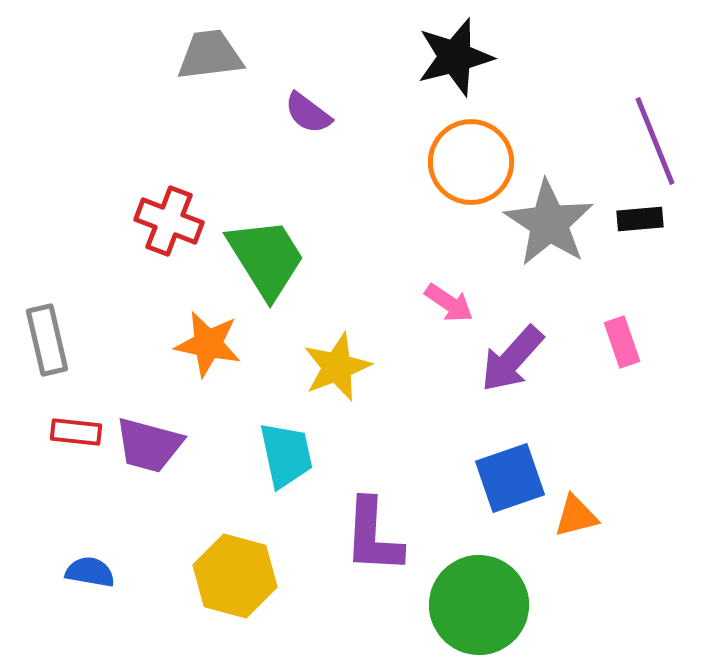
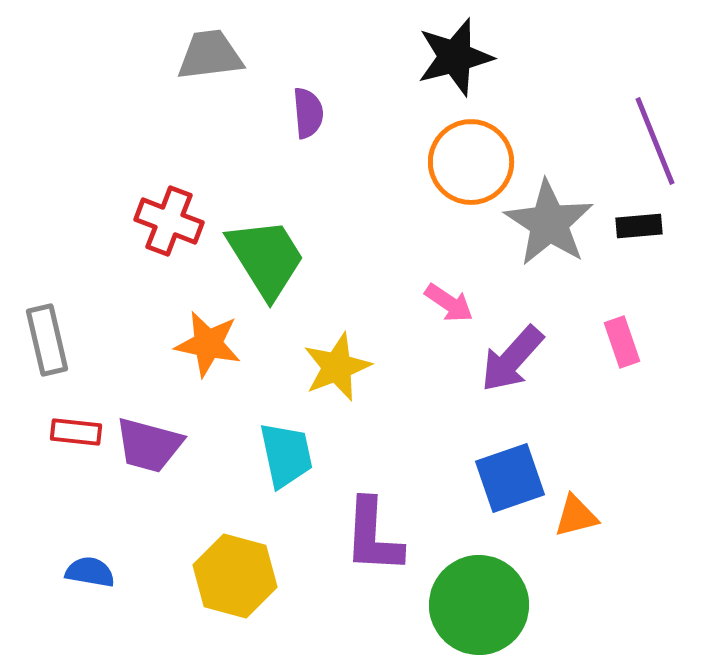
purple semicircle: rotated 132 degrees counterclockwise
black rectangle: moved 1 px left, 7 px down
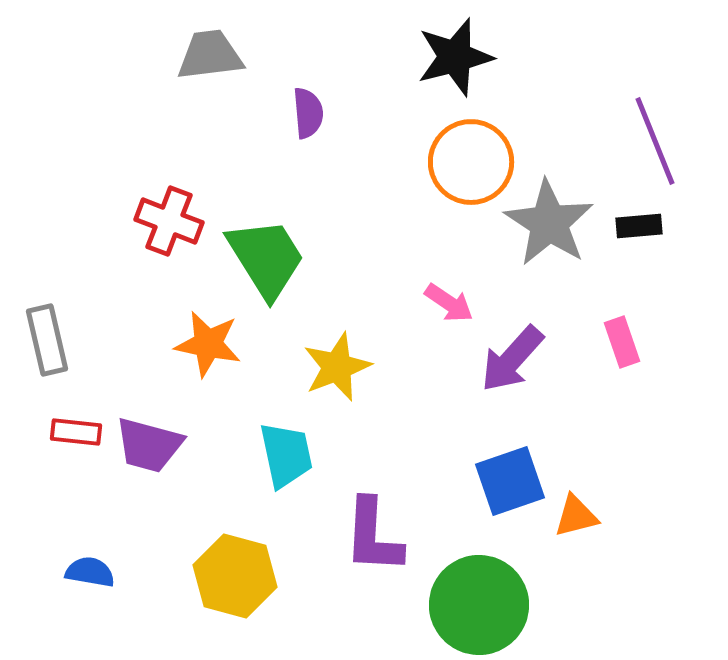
blue square: moved 3 px down
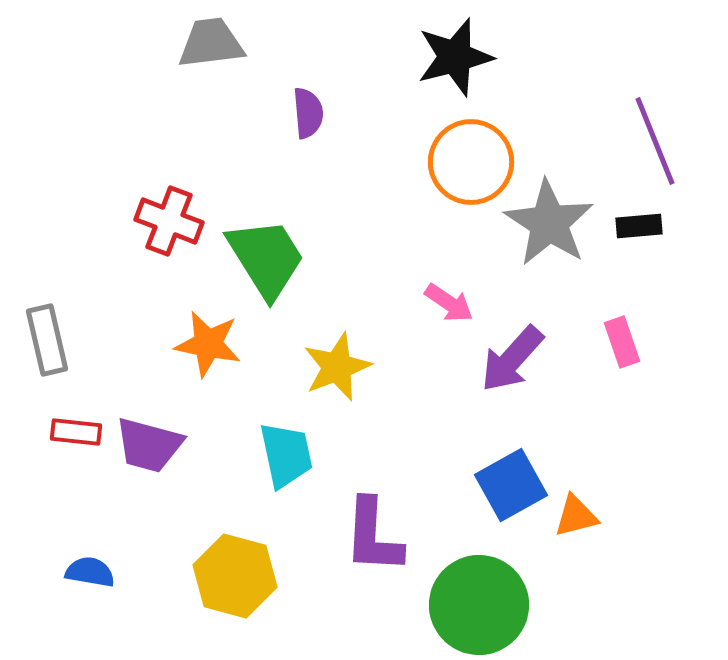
gray trapezoid: moved 1 px right, 12 px up
blue square: moved 1 px right, 4 px down; rotated 10 degrees counterclockwise
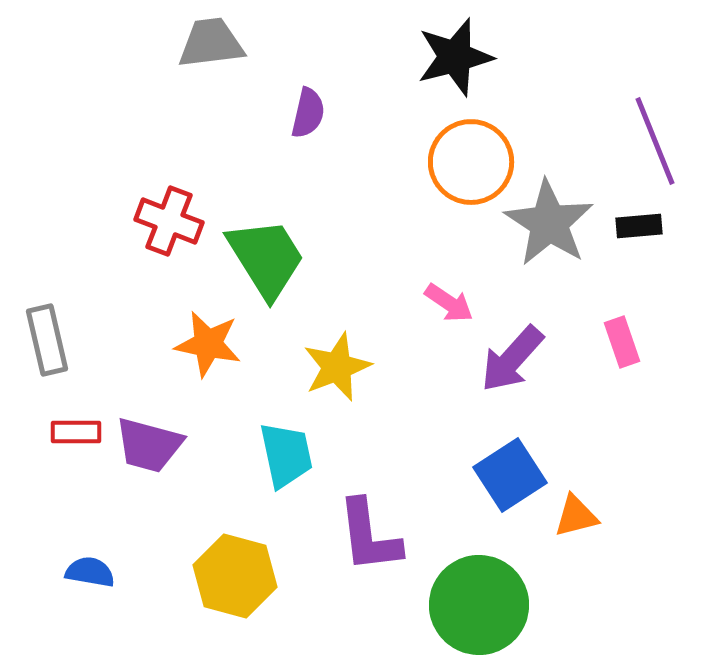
purple semicircle: rotated 18 degrees clockwise
red rectangle: rotated 6 degrees counterclockwise
blue square: moved 1 px left, 10 px up; rotated 4 degrees counterclockwise
purple L-shape: moved 4 px left; rotated 10 degrees counterclockwise
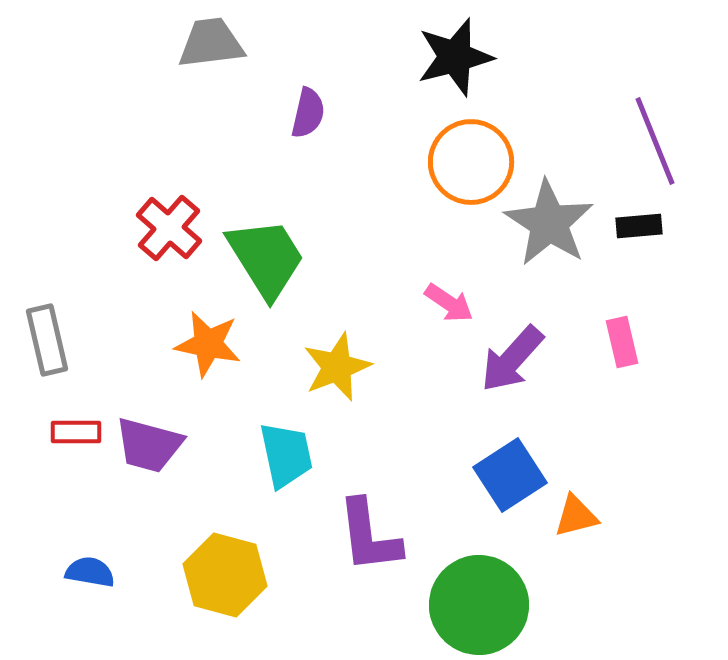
red cross: moved 7 px down; rotated 20 degrees clockwise
pink rectangle: rotated 6 degrees clockwise
yellow hexagon: moved 10 px left, 1 px up
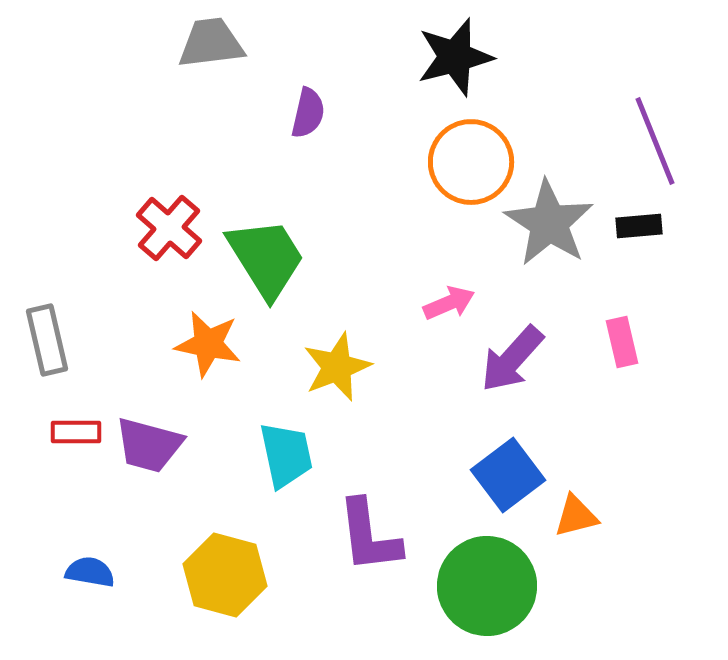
pink arrow: rotated 57 degrees counterclockwise
blue square: moved 2 px left; rotated 4 degrees counterclockwise
green circle: moved 8 px right, 19 px up
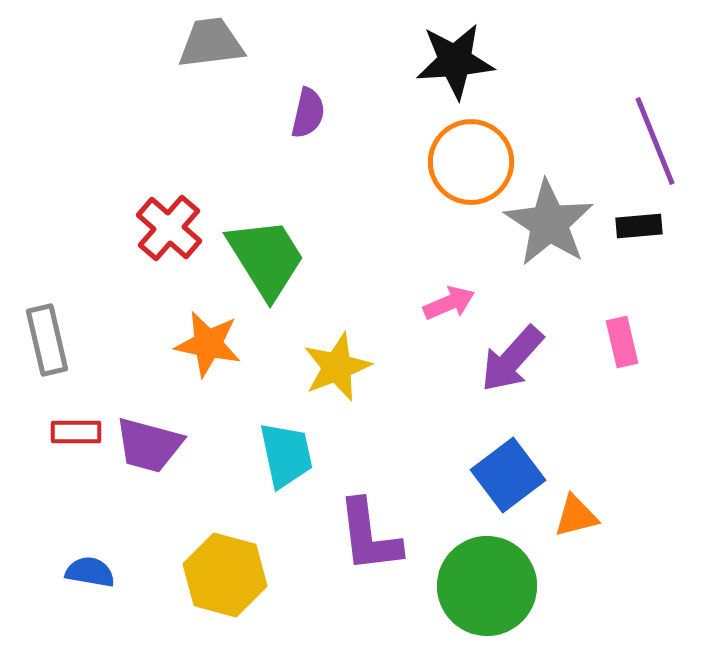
black star: moved 4 px down; rotated 10 degrees clockwise
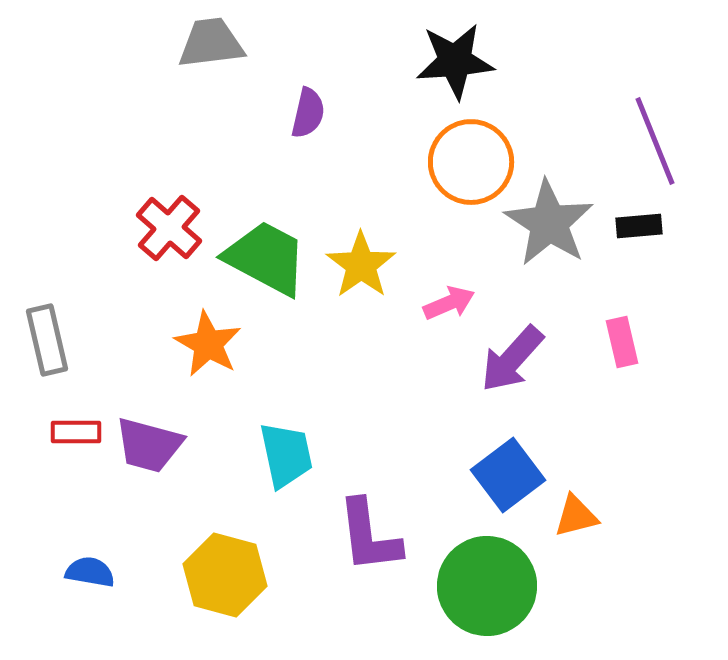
green trapezoid: rotated 30 degrees counterclockwise
orange star: rotated 18 degrees clockwise
yellow star: moved 24 px right, 102 px up; rotated 14 degrees counterclockwise
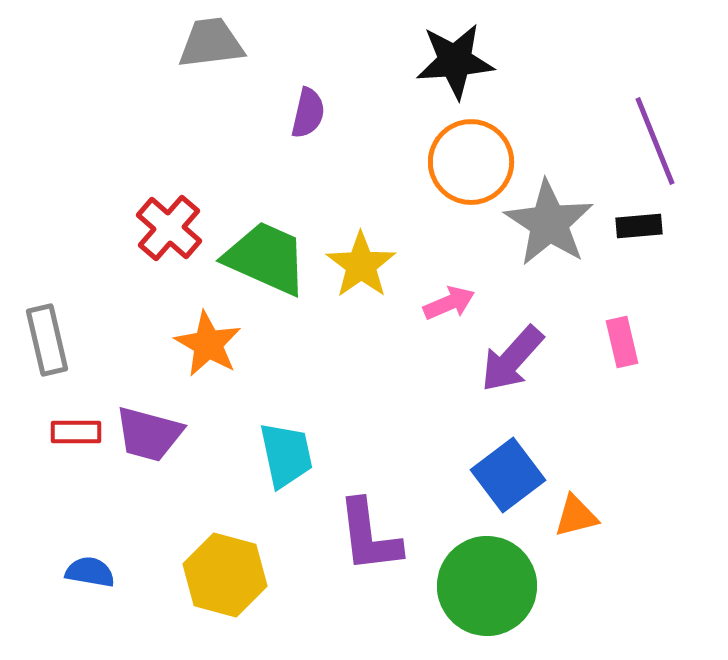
green trapezoid: rotated 4 degrees counterclockwise
purple trapezoid: moved 11 px up
